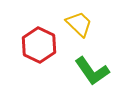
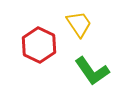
yellow trapezoid: rotated 12 degrees clockwise
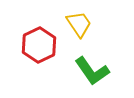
red hexagon: rotated 8 degrees clockwise
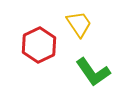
green L-shape: moved 1 px right, 1 px down
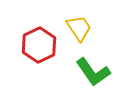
yellow trapezoid: moved 4 px down
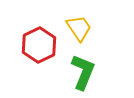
green L-shape: moved 10 px left; rotated 123 degrees counterclockwise
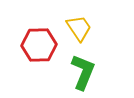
red hexagon: rotated 24 degrees clockwise
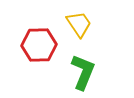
yellow trapezoid: moved 4 px up
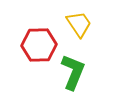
green L-shape: moved 10 px left
